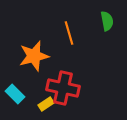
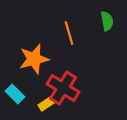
orange star: moved 3 px down
red cross: rotated 20 degrees clockwise
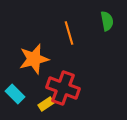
red cross: rotated 12 degrees counterclockwise
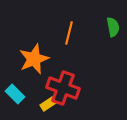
green semicircle: moved 6 px right, 6 px down
orange line: rotated 30 degrees clockwise
orange star: rotated 8 degrees counterclockwise
yellow rectangle: moved 2 px right
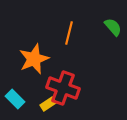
green semicircle: rotated 30 degrees counterclockwise
cyan rectangle: moved 5 px down
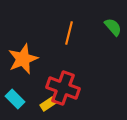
orange star: moved 11 px left
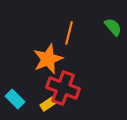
orange star: moved 25 px right
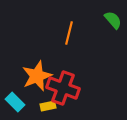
green semicircle: moved 7 px up
orange star: moved 11 px left, 17 px down
cyan rectangle: moved 3 px down
yellow rectangle: moved 2 px down; rotated 21 degrees clockwise
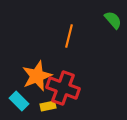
orange line: moved 3 px down
cyan rectangle: moved 4 px right, 1 px up
